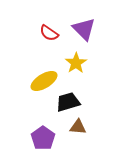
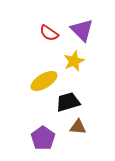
purple triangle: moved 2 px left, 1 px down
yellow star: moved 2 px left, 2 px up; rotated 10 degrees clockwise
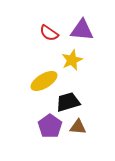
purple triangle: rotated 40 degrees counterclockwise
yellow star: moved 2 px left, 1 px up
purple pentagon: moved 7 px right, 12 px up
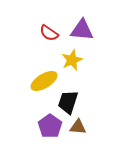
black trapezoid: rotated 55 degrees counterclockwise
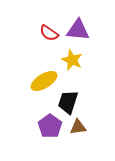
purple triangle: moved 4 px left
yellow star: rotated 25 degrees counterclockwise
brown triangle: rotated 12 degrees counterclockwise
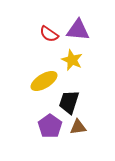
red semicircle: moved 1 px down
black trapezoid: moved 1 px right
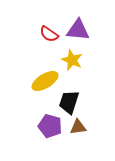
yellow ellipse: moved 1 px right
purple pentagon: rotated 20 degrees counterclockwise
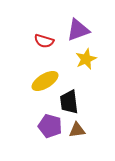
purple triangle: rotated 25 degrees counterclockwise
red semicircle: moved 5 px left, 7 px down; rotated 18 degrees counterclockwise
yellow star: moved 14 px right, 1 px up; rotated 25 degrees clockwise
black trapezoid: rotated 25 degrees counterclockwise
brown triangle: moved 1 px left, 3 px down
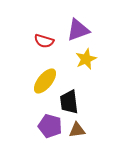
yellow ellipse: rotated 20 degrees counterclockwise
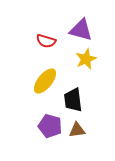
purple triangle: moved 3 px right; rotated 35 degrees clockwise
red semicircle: moved 2 px right
black trapezoid: moved 4 px right, 2 px up
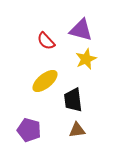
red semicircle: rotated 30 degrees clockwise
yellow ellipse: rotated 12 degrees clockwise
purple pentagon: moved 21 px left, 4 px down
